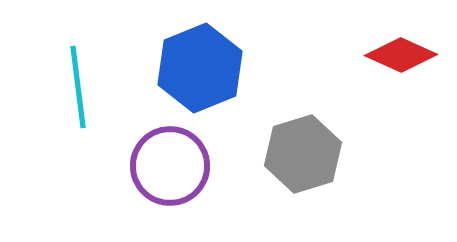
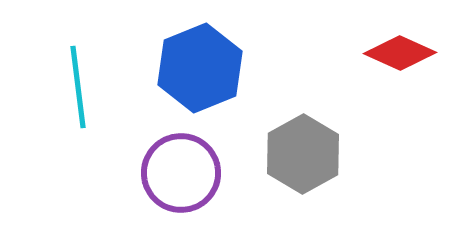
red diamond: moved 1 px left, 2 px up
gray hexagon: rotated 12 degrees counterclockwise
purple circle: moved 11 px right, 7 px down
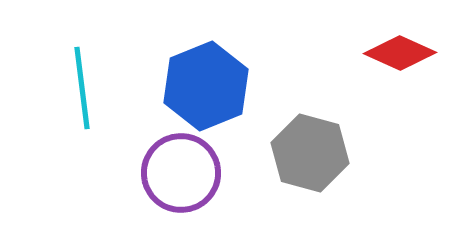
blue hexagon: moved 6 px right, 18 px down
cyan line: moved 4 px right, 1 px down
gray hexagon: moved 7 px right, 1 px up; rotated 16 degrees counterclockwise
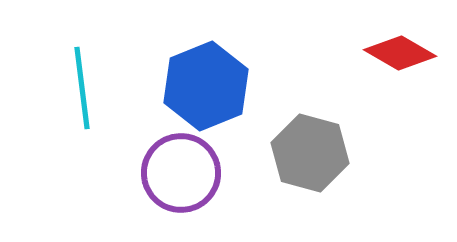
red diamond: rotated 6 degrees clockwise
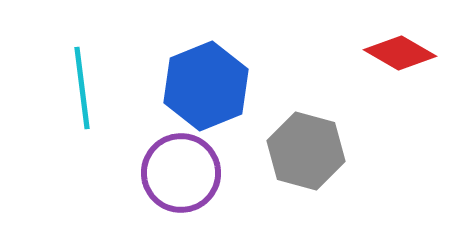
gray hexagon: moved 4 px left, 2 px up
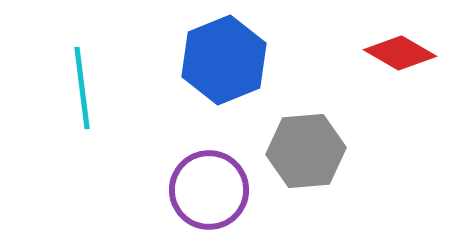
blue hexagon: moved 18 px right, 26 px up
gray hexagon: rotated 20 degrees counterclockwise
purple circle: moved 28 px right, 17 px down
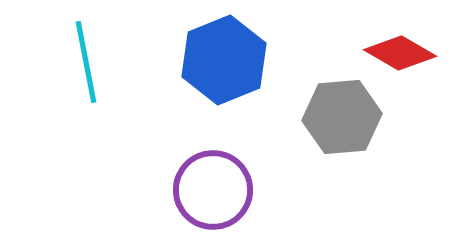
cyan line: moved 4 px right, 26 px up; rotated 4 degrees counterclockwise
gray hexagon: moved 36 px right, 34 px up
purple circle: moved 4 px right
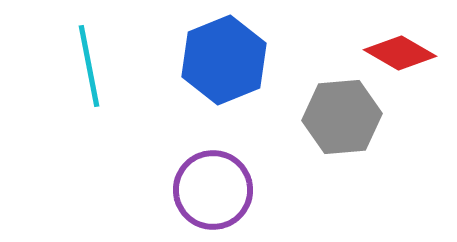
cyan line: moved 3 px right, 4 px down
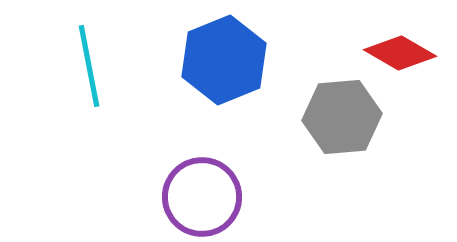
purple circle: moved 11 px left, 7 px down
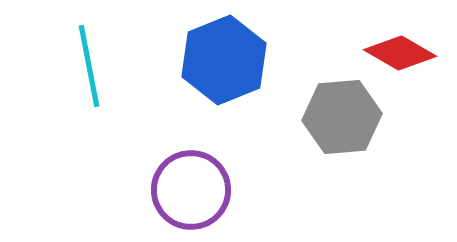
purple circle: moved 11 px left, 7 px up
